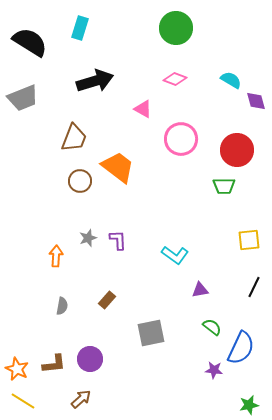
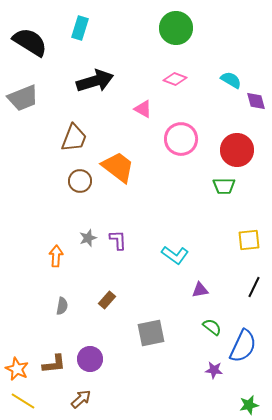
blue semicircle: moved 2 px right, 2 px up
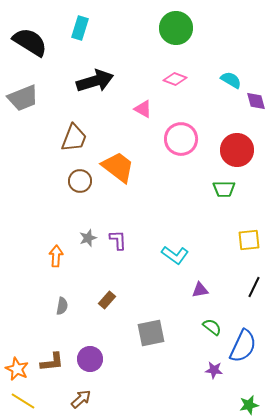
green trapezoid: moved 3 px down
brown L-shape: moved 2 px left, 2 px up
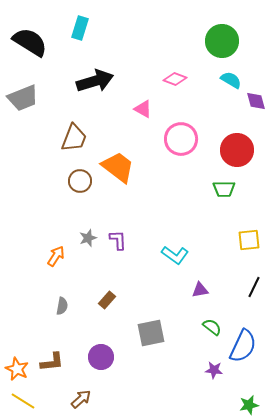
green circle: moved 46 px right, 13 px down
orange arrow: rotated 30 degrees clockwise
purple circle: moved 11 px right, 2 px up
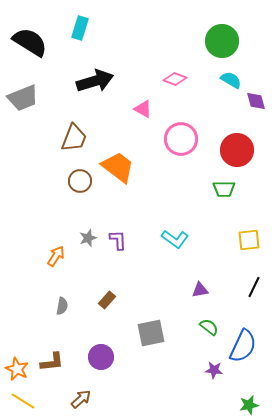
cyan L-shape: moved 16 px up
green semicircle: moved 3 px left
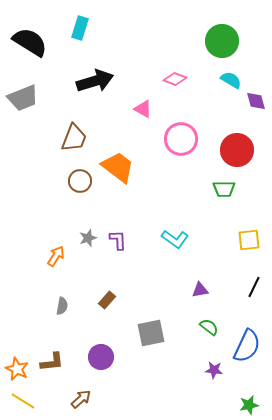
blue semicircle: moved 4 px right
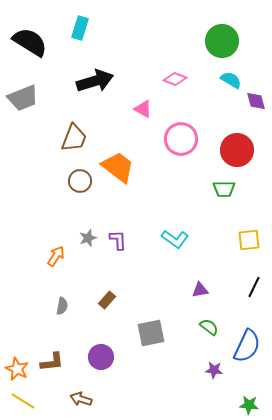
brown arrow: rotated 120 degrees counterclockwise
green star: rotated 18 degrees clockwise
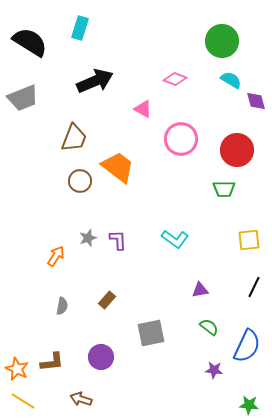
black arrow: rotated 6 degrees counterclockwise
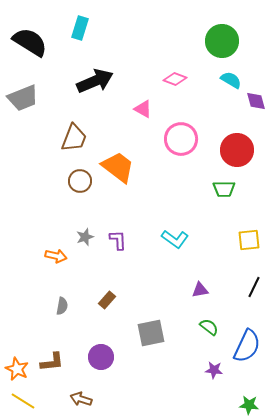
gray star: moved 3 px left, 1 px up
orange arrow: rotated 70 degrees clockwise
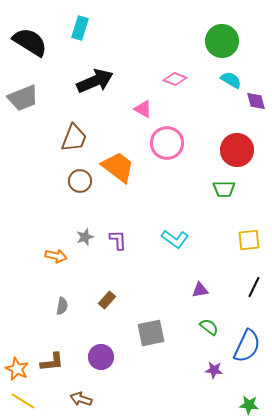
pink circle: moved 14 px left, 4 px down
